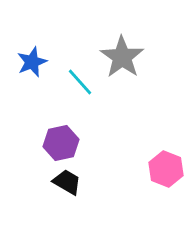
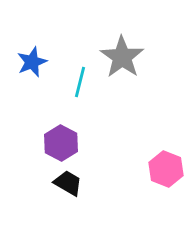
cyan line: rotated 56 degrees clockwise
purple hexagon: rotated 20 degrees counterclockwise
black trapezoid: moved 1 px right, 1 px down
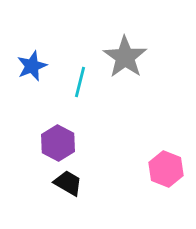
gray star: moved 3 px right
blue star: moved 4 px down
purple hexagon: moved 3 px left
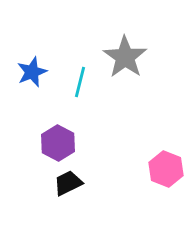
blue star: moved 6 px down
black trapezoid: rotated 56 degrees counterclockwise
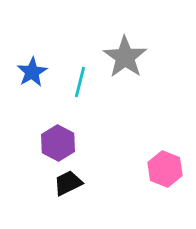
blue star: rotated 8 degrees counterclockwise
pink hexagon: moved 1 px left
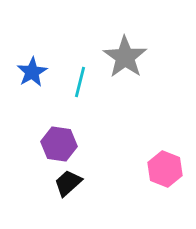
purple hexagon: moved 1 px right, 1 px down; rotated 20 degrees counterclockwise
black trapezoid: rotated 16 degrees counterclockwise
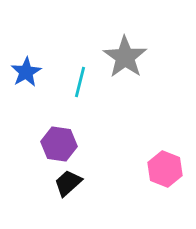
blue star: moved 6 px left
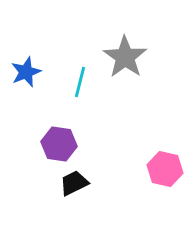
blue star: rotated 8 degrees clockwise
pink hexagon: rotated 8 degrees counterclockwise
black trapezoid: moved 6 px right; rotated 16 degrees clockwise
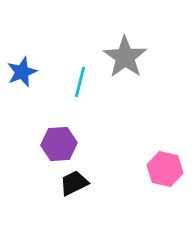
blue star: moved 4 px left
purple hexagon: rotated 12 degrees counterclockwise
